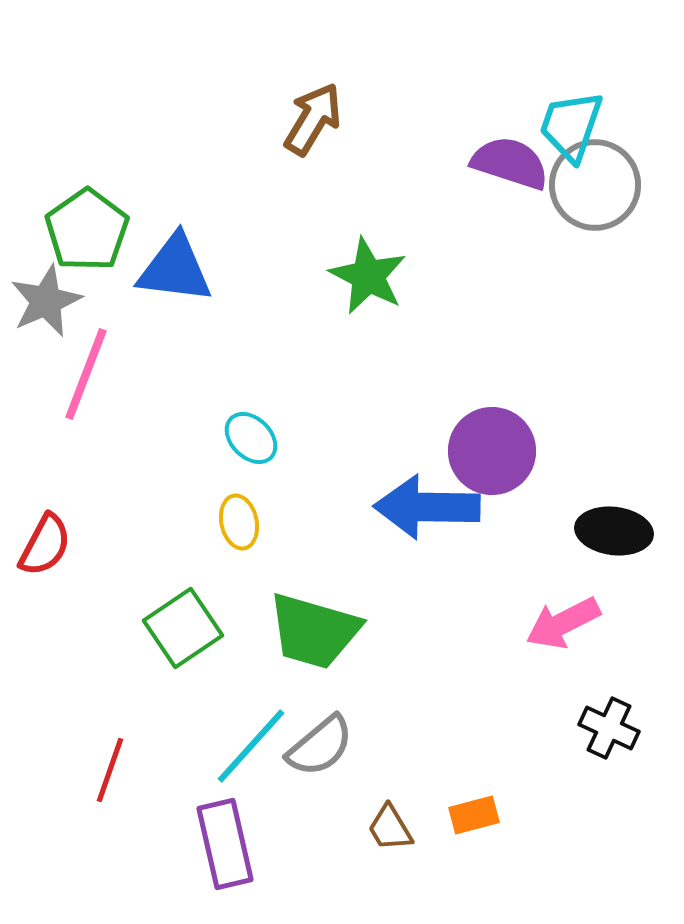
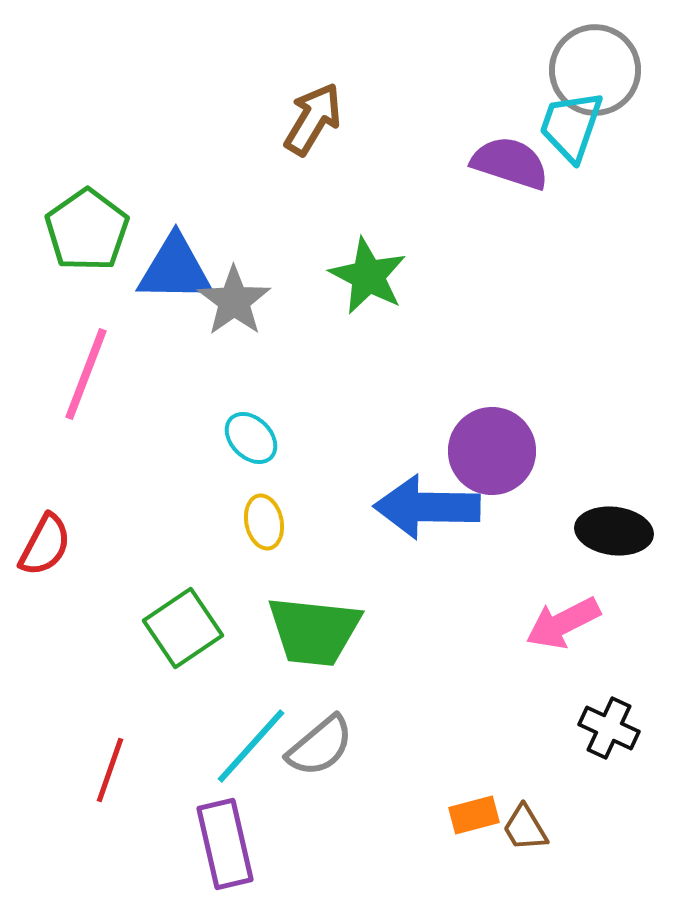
gray circle: moved 115 px up
blue triangle: rotated 6 degrees counterclockwise
gray star: moved 188 px right; rotated 12 degrees counterclockwise
yellow ellipse: moved 25 px right
green trapezoid: rotated 10 degrees counterclockwise
brown trapezoid: moved 135 px right
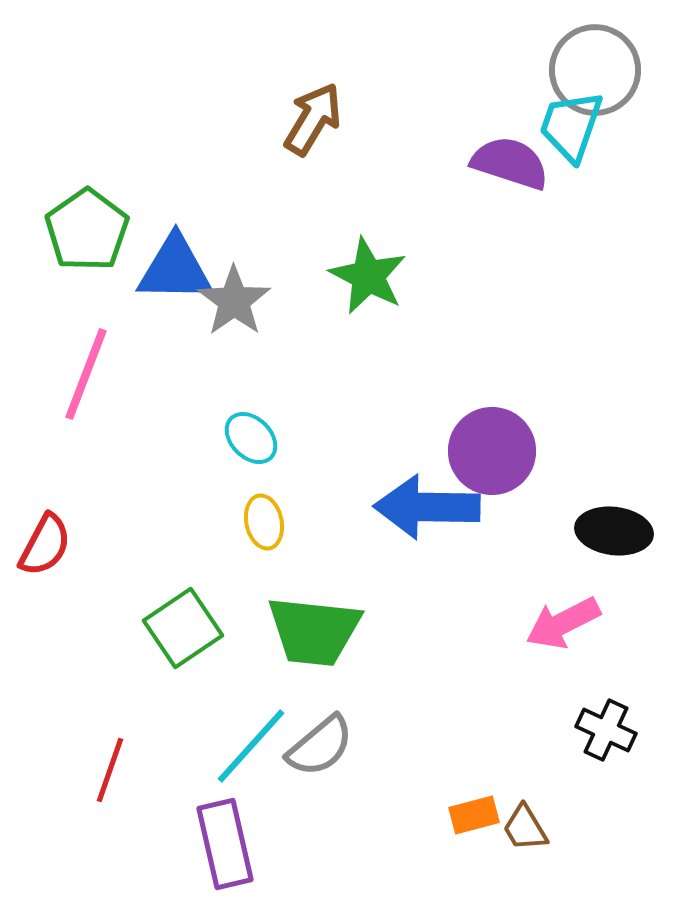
black cross: moved 3 px left, 2 px down
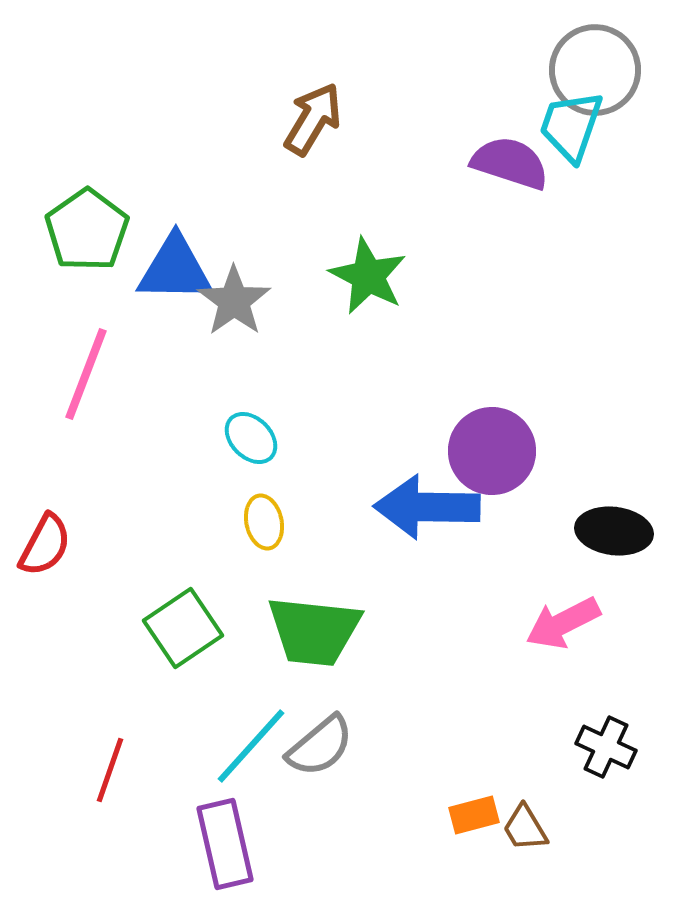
black cross: moved 17 px down
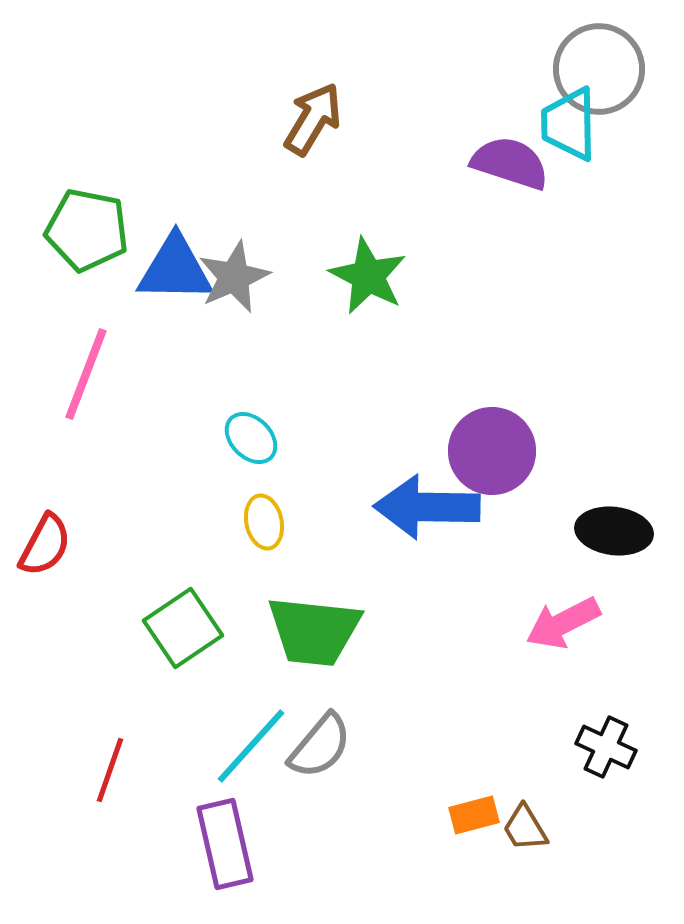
gray circle: moved 4 px right, 1 px up
cyan trapezoid: moved 2 px left, 2 px up; rotated 20 degrees counterclockwise
green pentagon: rotated 26 degrees counterclockwise
gray star: moved 24 px up; rotated 12 degrees clockwise
gray semicircle: rotated 10 degrees counterclockwise
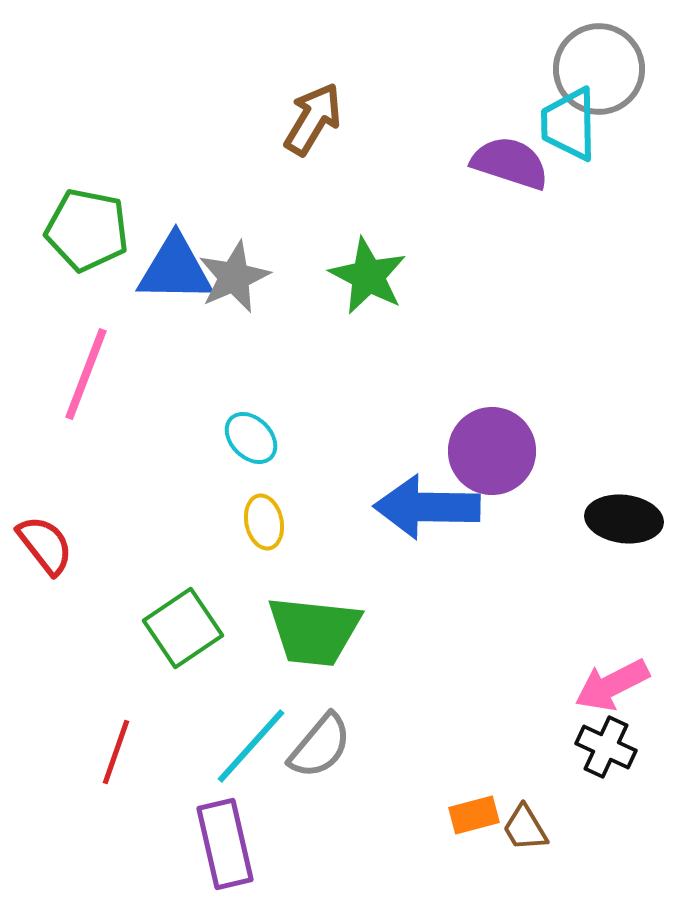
black ellipse: moved 10 px right, 12 px up
red semicircle: rotated 66 degrees counterclockwise
pink arrow: moved 49 px right, 62 px down
red line: moved 6 px right, 18 px up
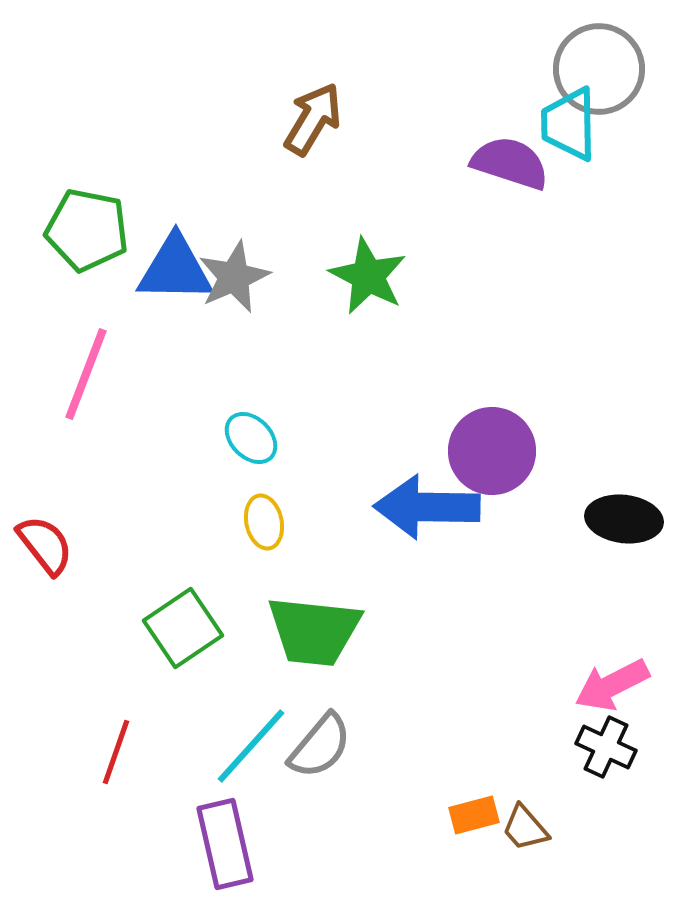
brown trapezoid: rotated 10 degrees counterclockwise
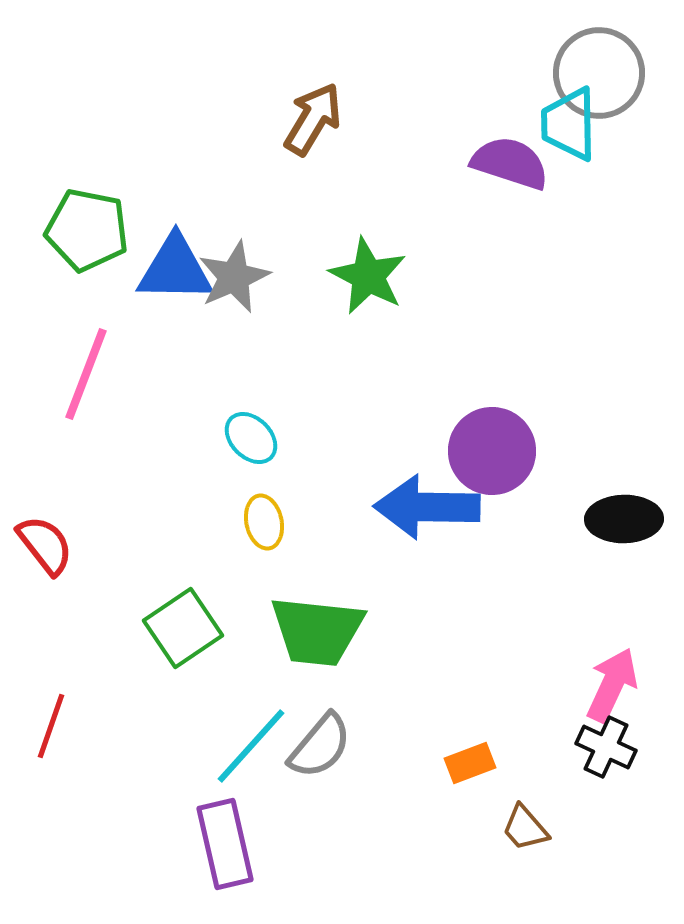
gray circle: moved 4 px down
black ellipse: rotated 8 degrees counterclockwise
green trapezoid: moved 3 px right
pink arrow: rotated 142 degrees clockwise
red line: moved 65 px left, 26 px up
orange rectangle: moved 4 px left, 52 px up; rotated 6 degrees counterclockwise
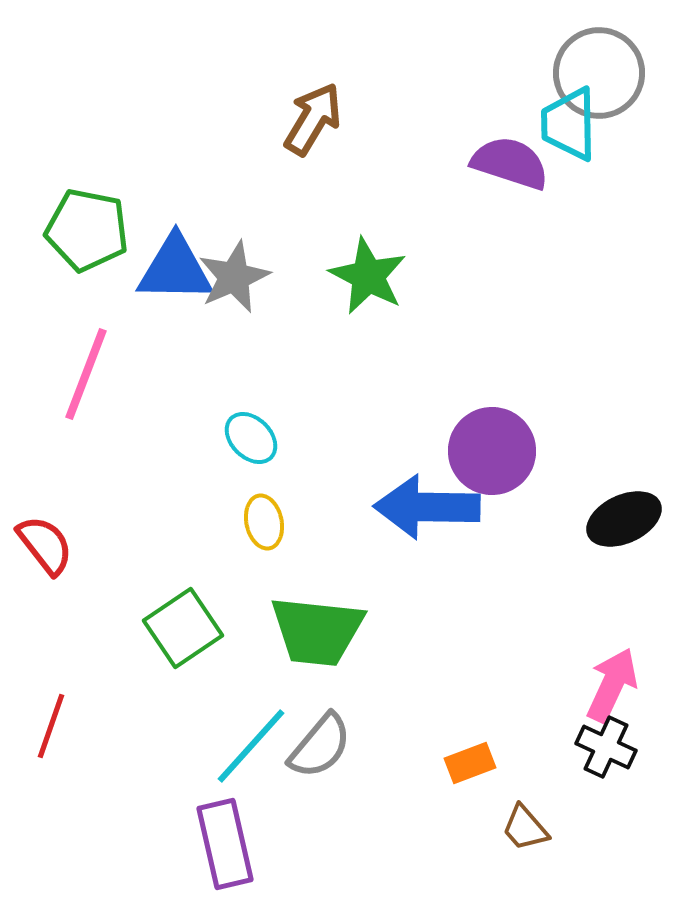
black ellipse: rotated 24 degrees counterclockwise
